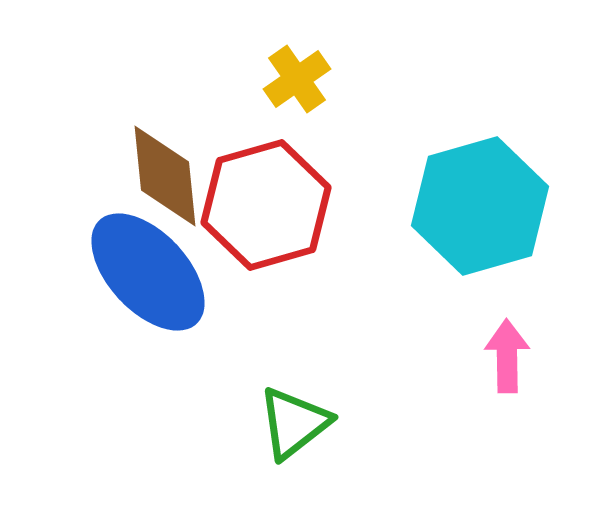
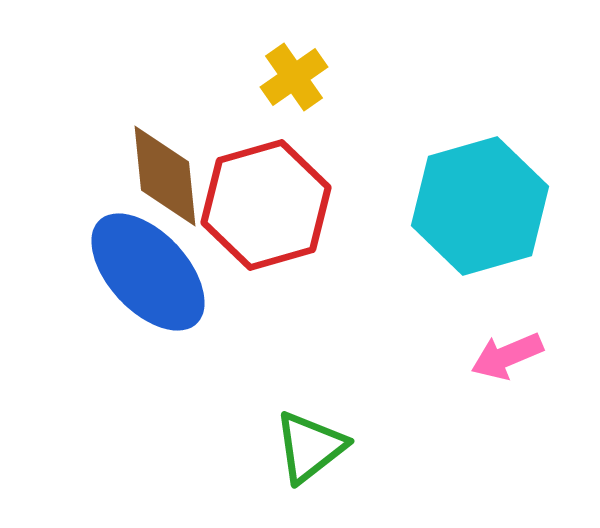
yellow cross: moved 3 px left, 2 px up
pink arrow: rotated 112 degrees counterclockwise
green triangle: moved 16 px right, 24 px down
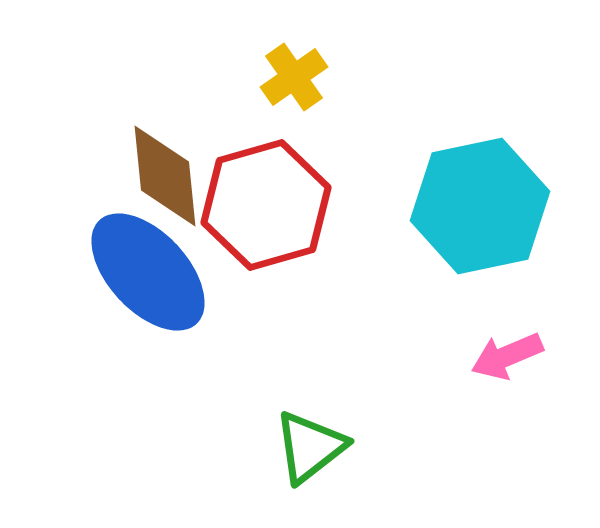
cyan hexagon: rotated 4 degrees clockwise
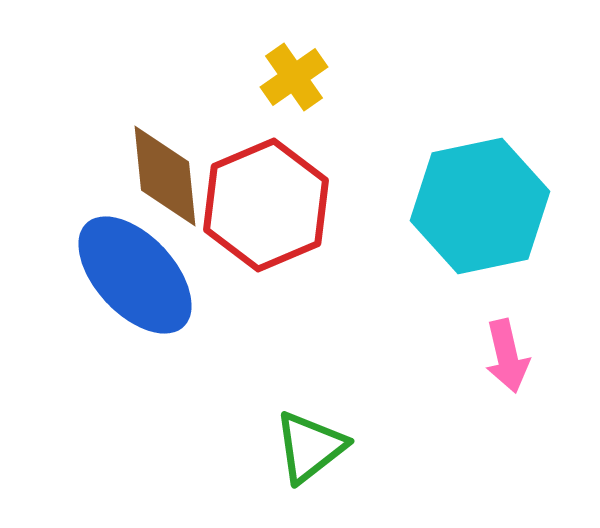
red hexagon: rotated 7 degrees counterclockwise
blue ellipse: moved 13 px left, 3 px down
pink arrow: rotated 80 degrees counterclockwise
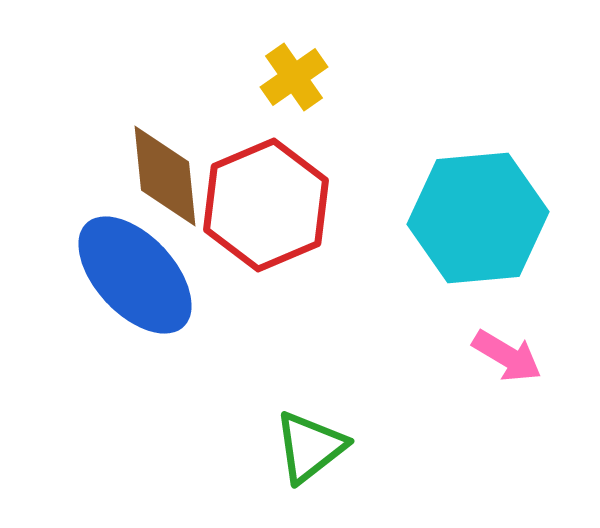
cyan hexagon: moved 2 px left, 12 px down; rotated 7 degrees clockwise
pink arrow: rotated 46 degrees counterclockwise
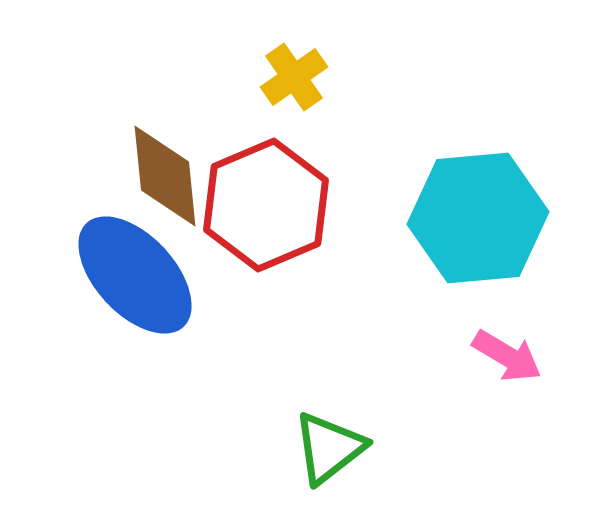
green triangle: moved 19 px right, 1 px down
